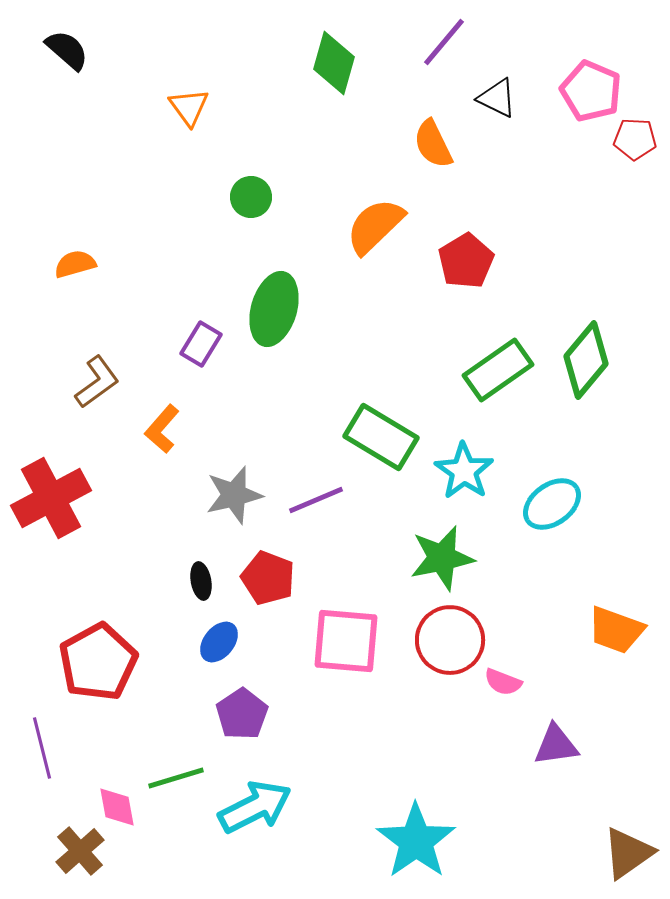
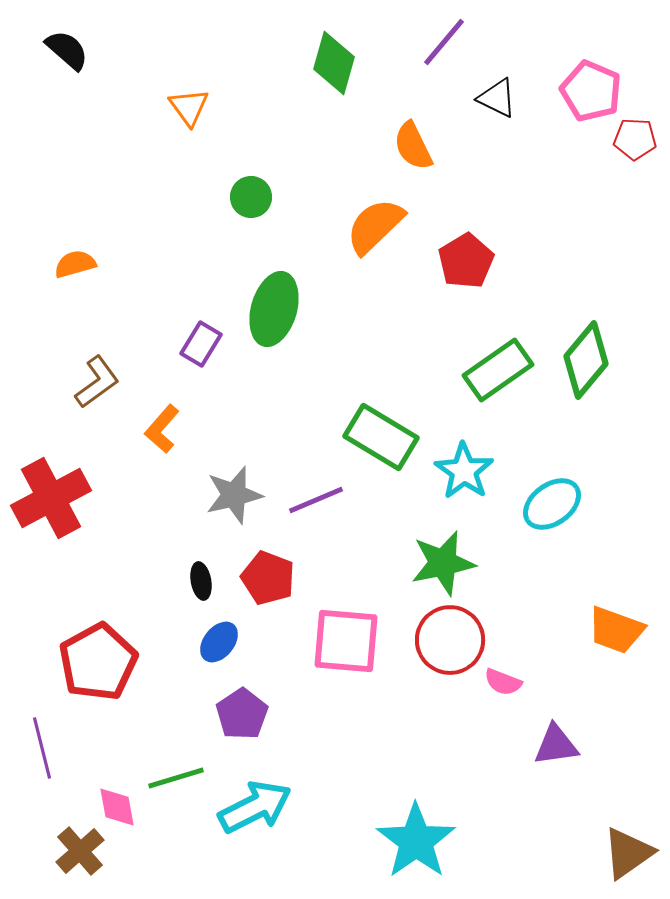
orange semicircle at (433, 144): moved 20 px left, 2 px down
green star at (442, 558): moved 1 px right, 5 px down
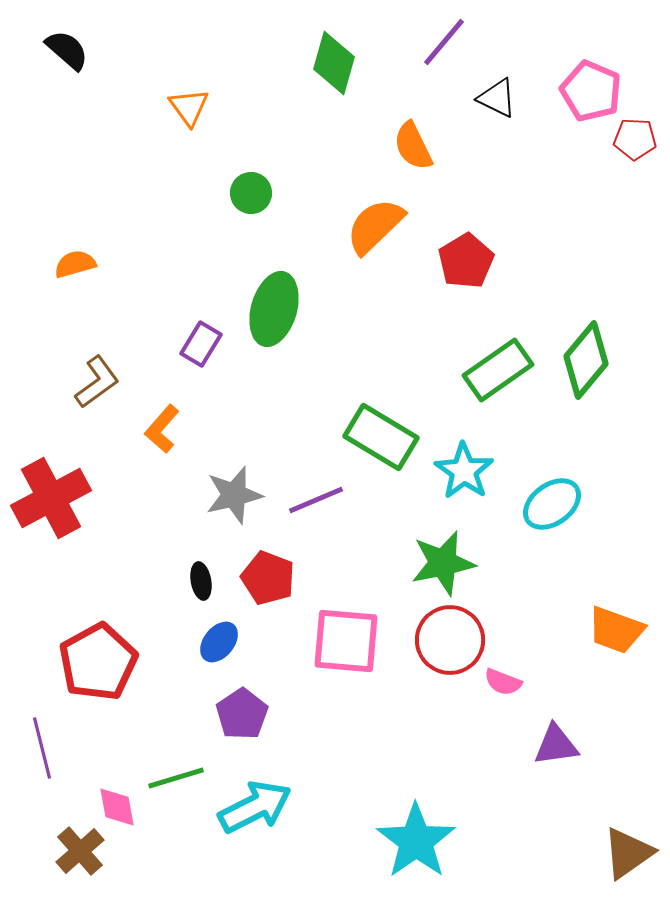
green circle at (251, 197): moved 4 px up
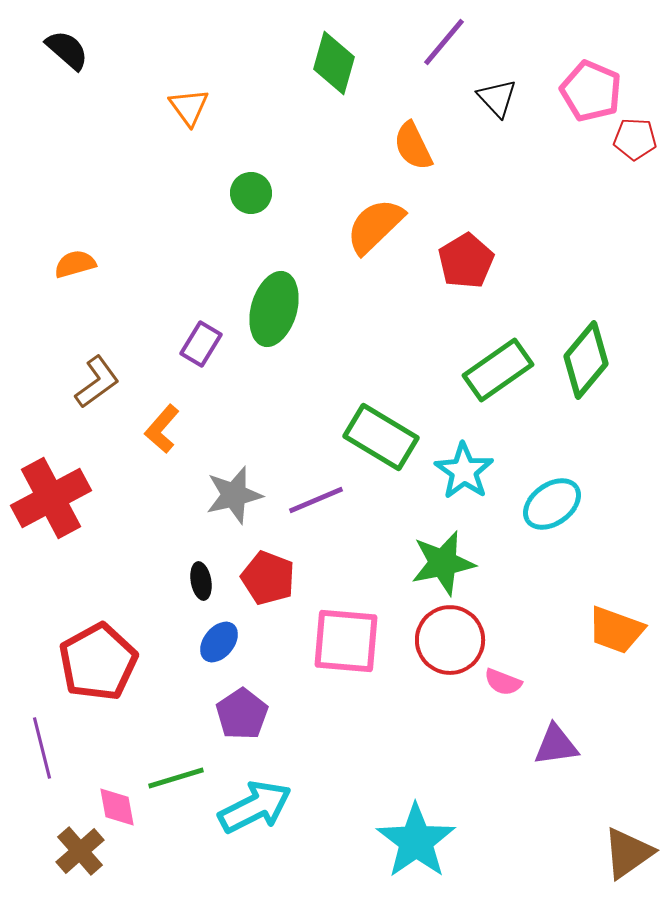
black triangle at (497, 98): rotated 21 degrees clockwise
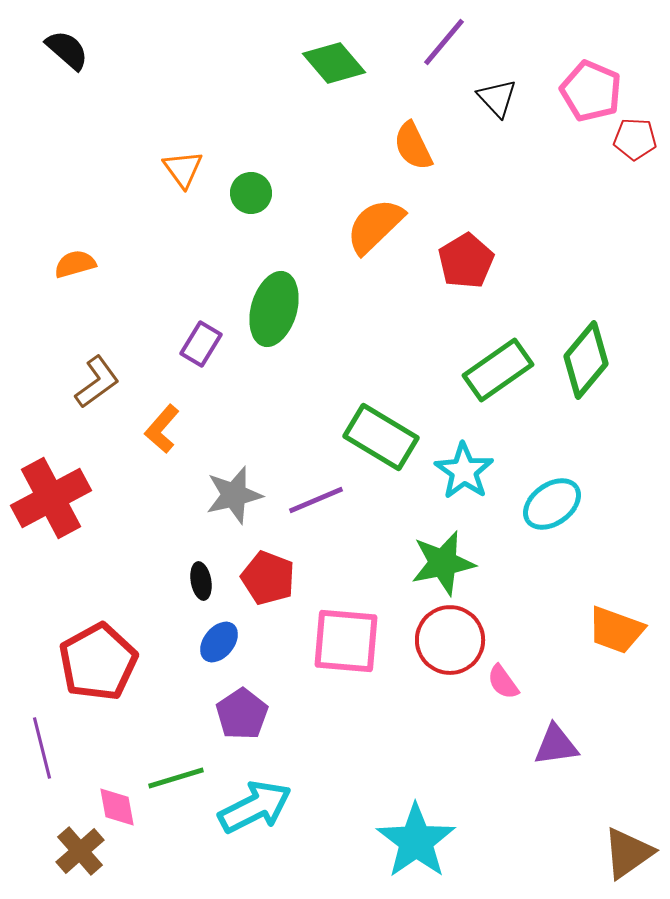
green diamond at (334, 63): rotated 56 degrees counterclockwise
orange triangle at (189, 107): moved 6 px left, 62 px down
pink semicircle at (503, 682): rotated 33 degrees clockwise
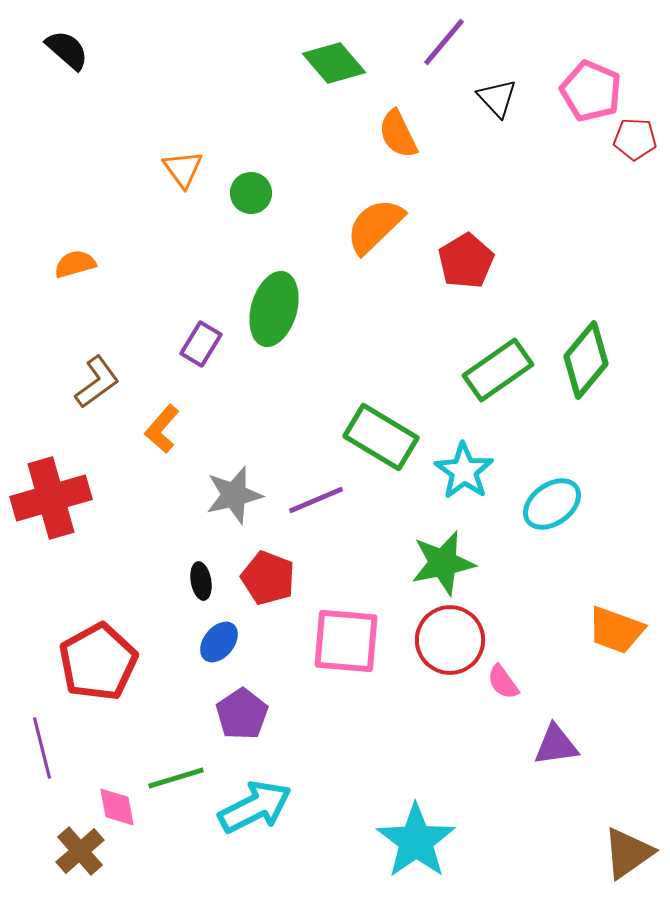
orange semicircle at (413, 146): moved 15 px left, 12 px up
red cross at (51, 498): rotated 12 degrees clockwise
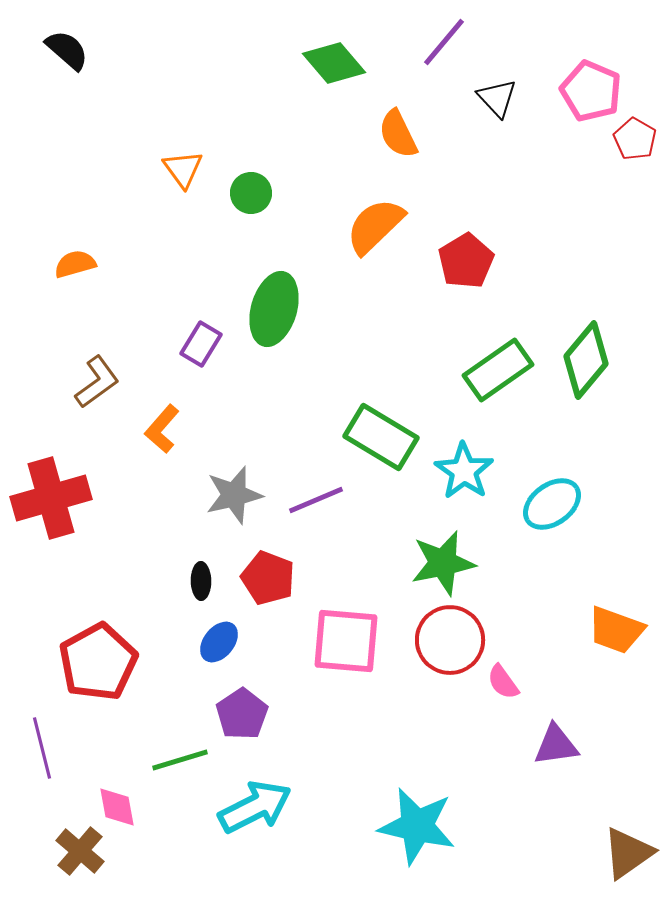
red pentagon at (635, 139): rotated 27 degrees clockwise
black ellipse at (201, 581): rotated 9 degrees clockwise
green line at (176, 778): moved 4 px right, 18 px up
cyan star at (416, 841): moved 1 px right, 15 px up; rotated 24 degrees counterclockwise
brown cross at (80, 851): rotated 9 degrees counterclockwise
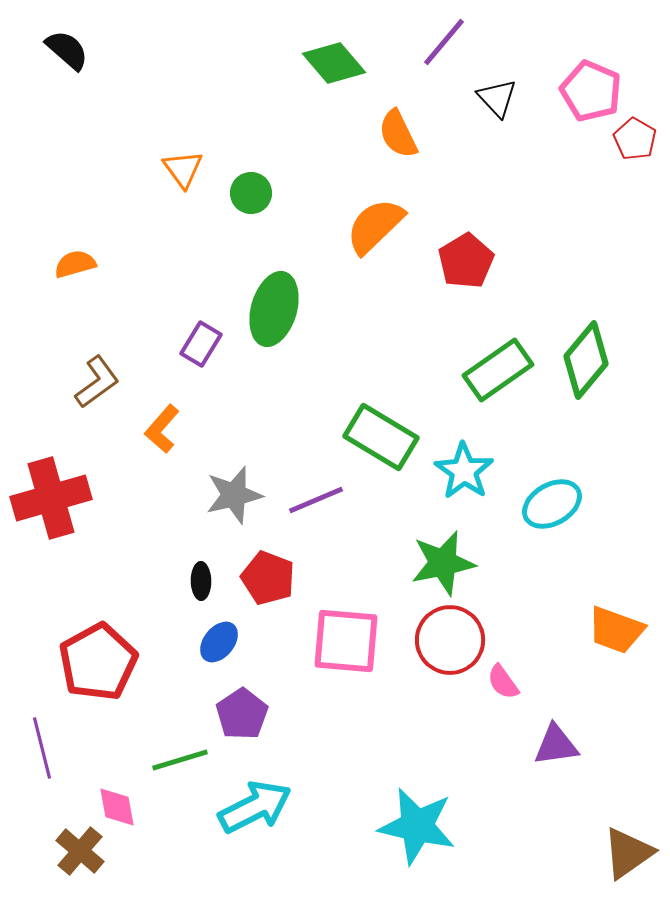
cyan ellipse at (552, 504): rotated 6 degrees clockwise
